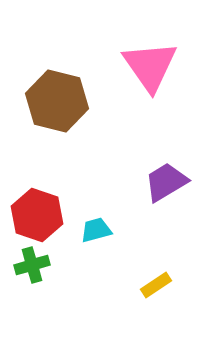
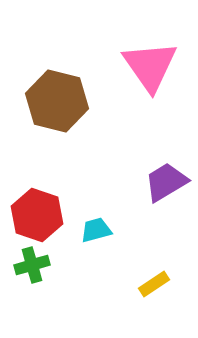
yellow rectangle: moved 2 px left, 1 px up
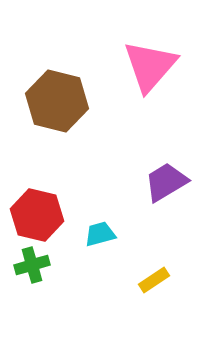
pink triangle: rotated 16 degrees clockwise
red hexagon: rotated 6 degrees counterclockwise
cyan trapezoid: moved 4 px right, 4 px down
yellow rectangle: moved 4 px up
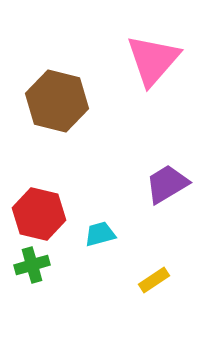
pink triangle: moved 3 px right, 6 px up
purple trapezoid: moved 1 px right, 2 px down
red hexagon: moved 2 px right, 1 px up
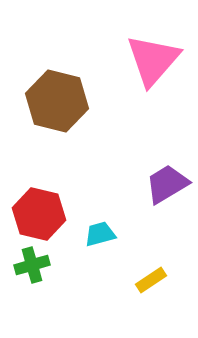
yellow rectangle: moved 3 px left
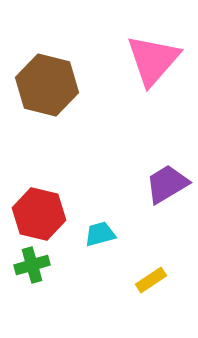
brown hexagon: moved 10 px left, 16 px up
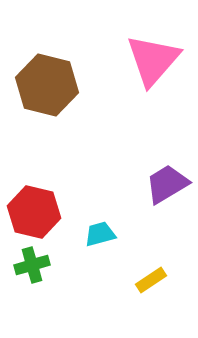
red hexagon: moved 5 px left, 2 px up
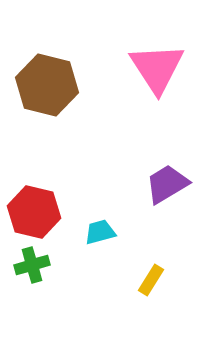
pink triangle: moved 4 px right, 8 px down; rotated 14 degrees counterclockwise
cyan trapezoid: moved 2 px up
yellow rectangle: rotated 24 degrees counterclockwise
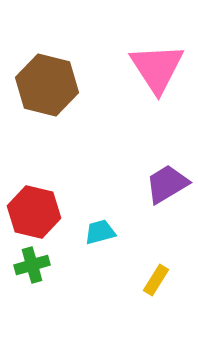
yellow rectangle: moved 5 px right
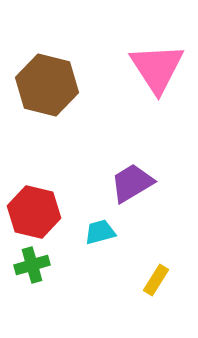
purple trapezoid: moved 35 px left, 1 px up
